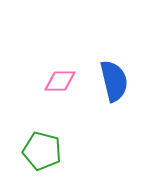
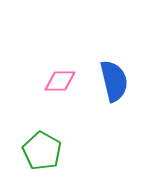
green pentagon: rotated 15 degrees clockwise
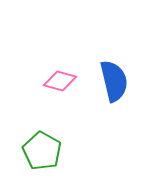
pink diamond: rotated 16 degrees clockwise
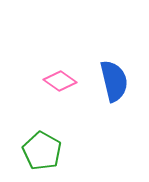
pink diamond: rotated 20 degrees clockwise
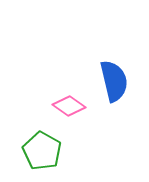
pink diamond: moved 9 px right, 25 px down
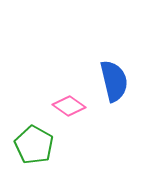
green pentagon: moved 8 px left, 6 px up
